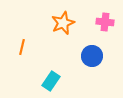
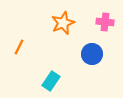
orange line: moved 3 px left; rotated 14 degrees clockwise
blue circle: moved 2 px up
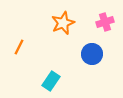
pink cross: rotated 24 degrees counterclockwise
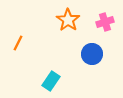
orange star: moved 5 px right, 3 px up; rotated 15 degrees counterclockwise
orange line: moved 1 px left, 4 px up
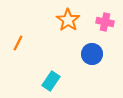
pink cross: rotated 30 degrees clockwise
